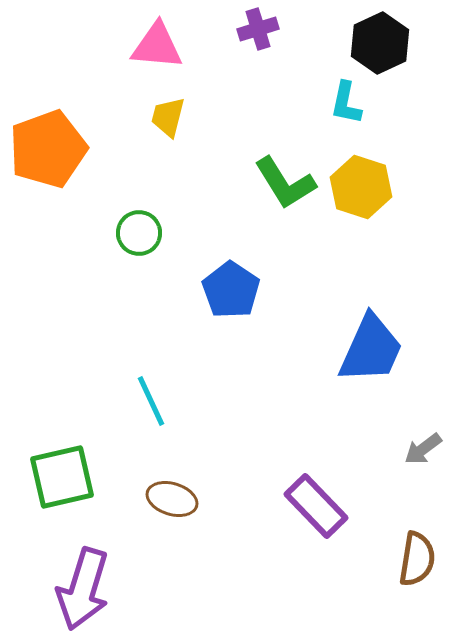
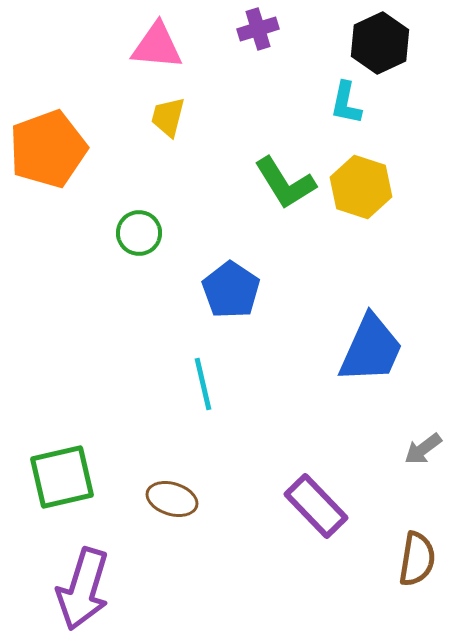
cyan line: moved 52 px right, 17 px up; rotated 12 degrees clockwise
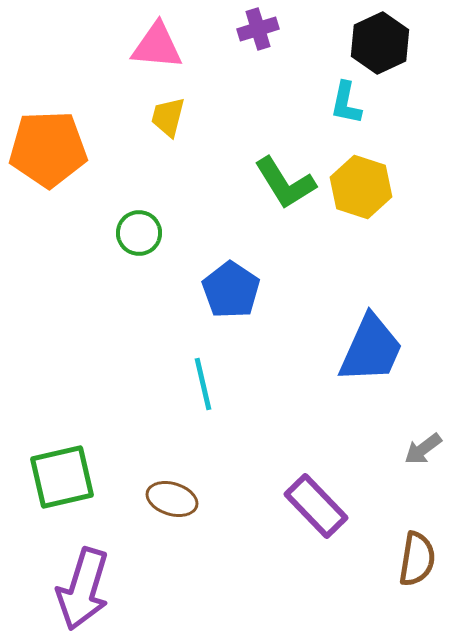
orange pentagon: rotated 18 degrees clockwise
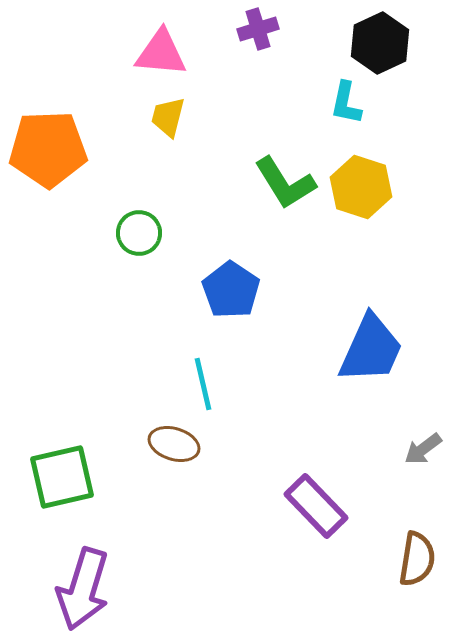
pink triangle: moved 4 px right, 7 px down
brown ellipse: moved 2 px right, 55 px up
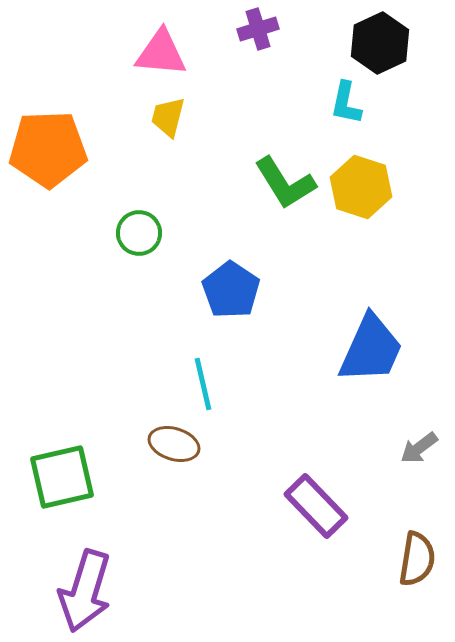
gray arrow: moved 4 px left, 1 px up
purple arrow: moved 2 px right, 2 px down
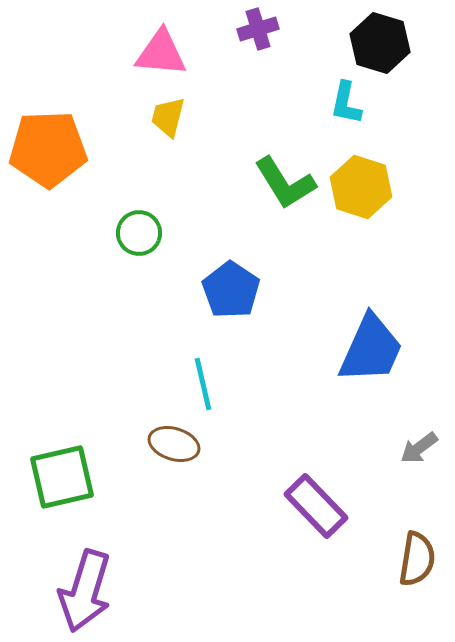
black hexagon: rotated 18 degrees counterclockwise
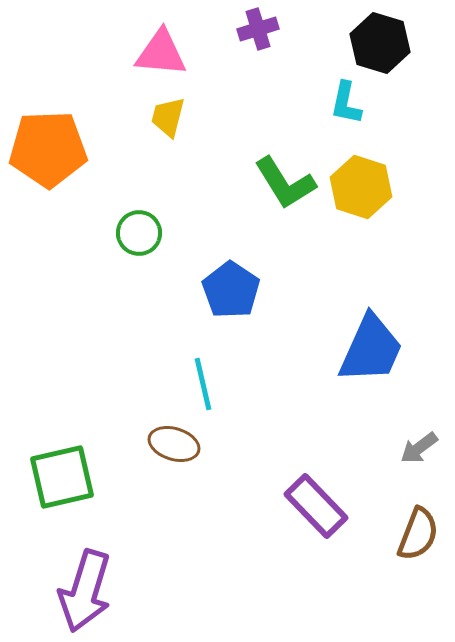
brown semicircle: moved 1 px right, 25 px up; rotated 12 degrees clockwise
